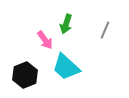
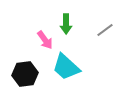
green arrow: rotated 18 degrees counterclockwise
gray line: rotated 30 degrees clockwise
black hexagon: moved 1 px up; rotated 15 degrees clockwise
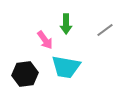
cyan trapezoid: rotated 32 degrees counterclockwise
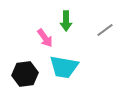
green arrow: moved 3 px up
pink arrow: moved 2 px up
cyan trapezoid: moved 2 px left
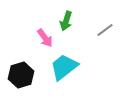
green arrow: rotated 18 degrees clockwise
cyan trapezoid: rotated 132 degrees clockwise
black hexagon: moved 4 px left, 1 px down; rotated 10 degrees counterclockwise
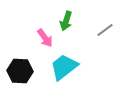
black hexagon: moved 1 px left, 4 px up; rotated 20 degrees clockwise
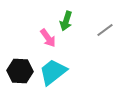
pink arrow: moved 3 px right
cyan trapezoid: moved 11 px left, 5 px down
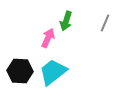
gray line: moved 7 px up; rotated 30 degrees counterclockwise
pink arrow: rotated 120 degrees counterclockwise
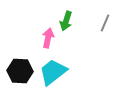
pink arrow: rotated 12 degrees counterclockwise
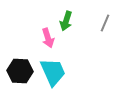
pink arrow: rotated 150 degrees clockwise
cyan trapezoid: rotated 104 degrees clockwise
